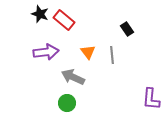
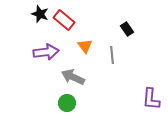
orange triangle: moved 3 px left, 6 px up
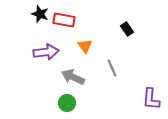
red rectangle: rotated 30 degrees counterclockwise
gray line: moved 13 px down; rotated 18 degrees counterclockwise
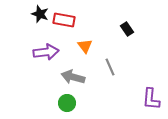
gray line: moved 2 px left, 1 px up
gray arrow: rotated 10 degrees counterclockwise
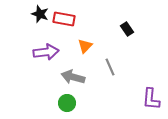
red rectangle: moved 1 px up
orange triangle: rotated 21 degrees clockwise
